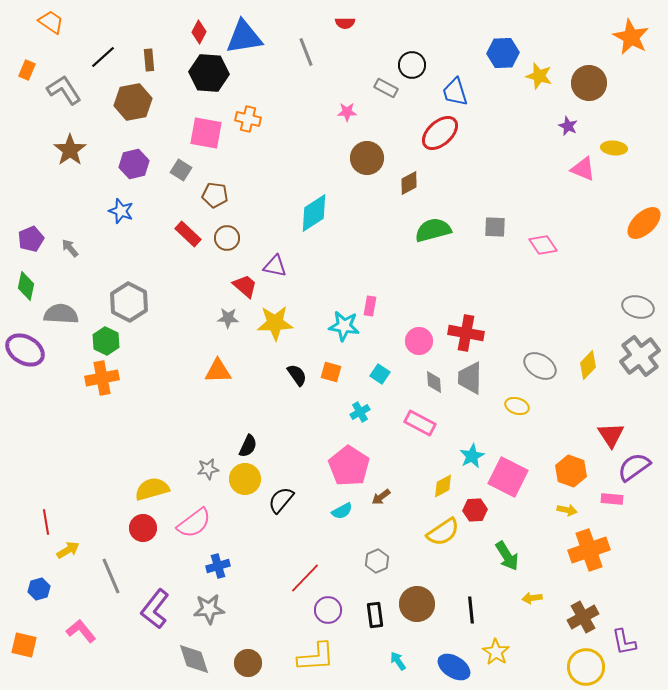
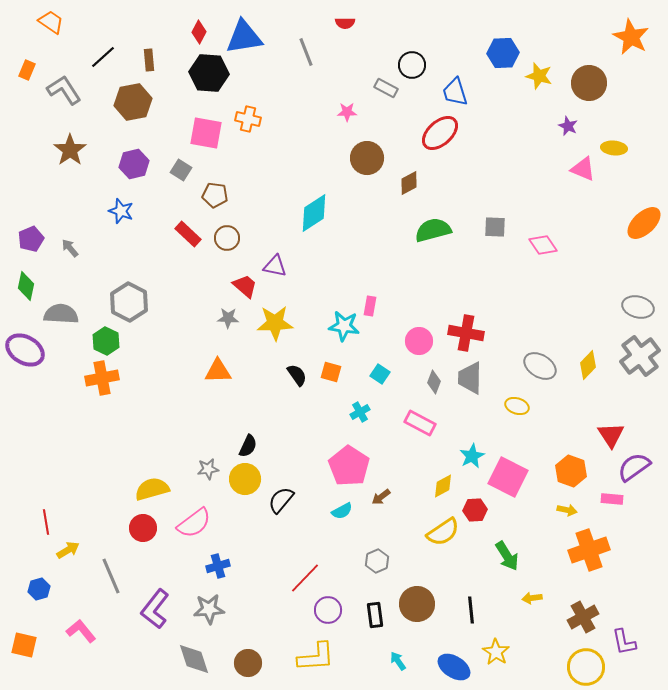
gray diamond at (434, 382): rotated 25 degrees clockwise
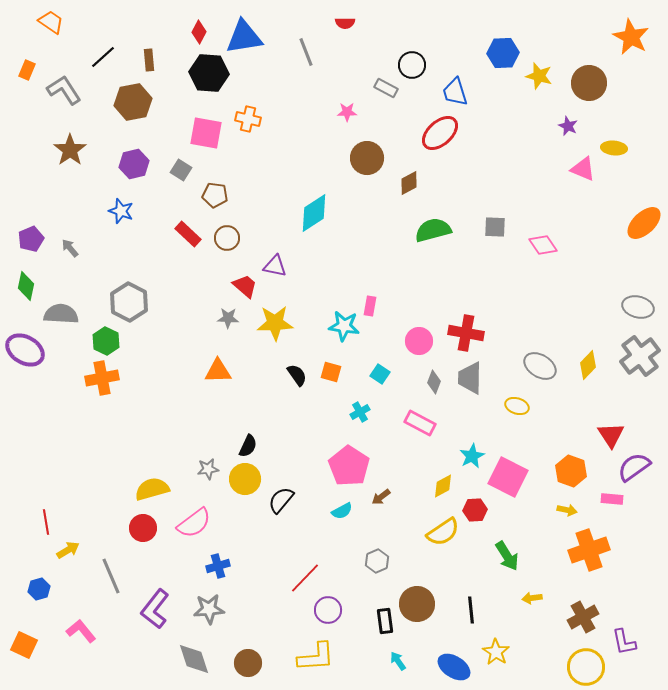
black rectangle at (375, 615): moved 10 px right, 6 px down
orange square at (24, 645): rotated 12 degrees clockwise
